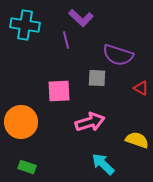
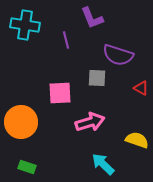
purple L-shape: moved 11 px right; rotated 25 degrees clockwise
pink square: moved 1 px right, 2 px down
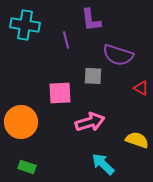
purple L-shape: moved 1 px left, 2 px down; rotated 15 degrees clockwise
gray square: moved 4 px left, 2 px up
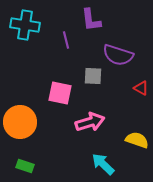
pink square: rotated 15 degrees clockwise
orange circle: moved 1 px left
green rectangle: moved 2 px left, 1 px up
